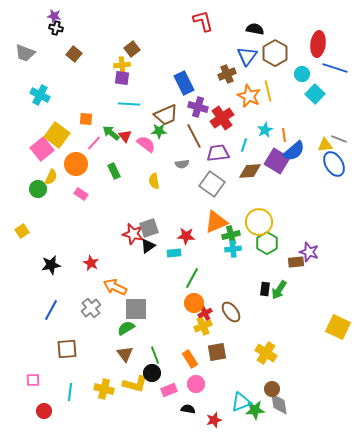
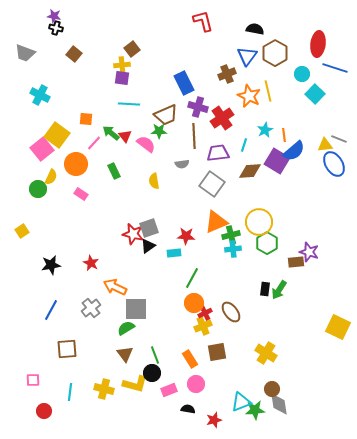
brown line at (194, 136): rotated 25 degrees clockwise
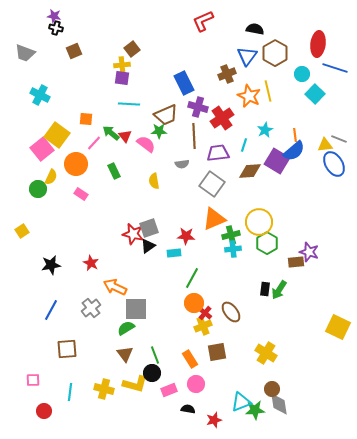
red L-shape at (203, 21): rotated 100 degrees counterclockwise
brown square at (74, 54): moved 3 px up; rotated 28 degrees clockwise
orange line at (284, 135): moved 11 px right
orange triangle at (216, 222): moved 2 px left, 3 px up
red cross at (205, 313): rotated 24 degrees counterclockwise
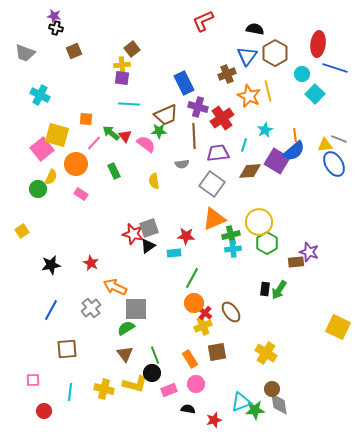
yellow square at (57, 135): rotated 20 degrees counterclockwise
